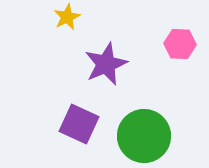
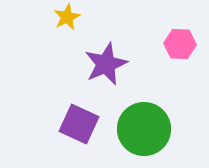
green circle: moved 7 px up
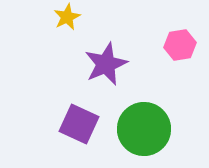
pink hexagon: moved 1 px down; rotated 12 degrees counterclockwise
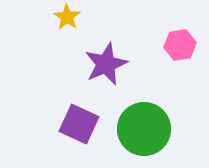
yellow star: rotated 12 degrees counterclockwise
